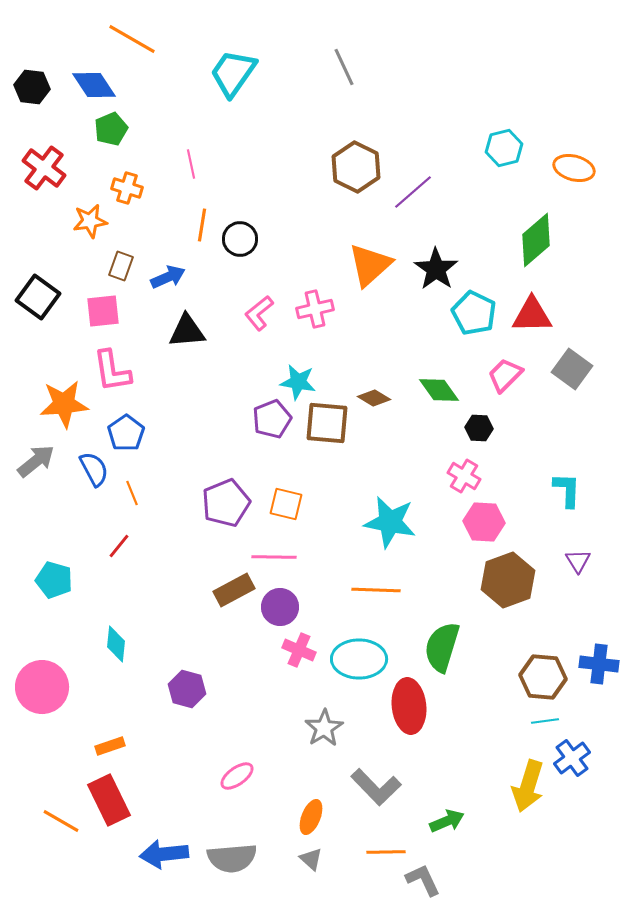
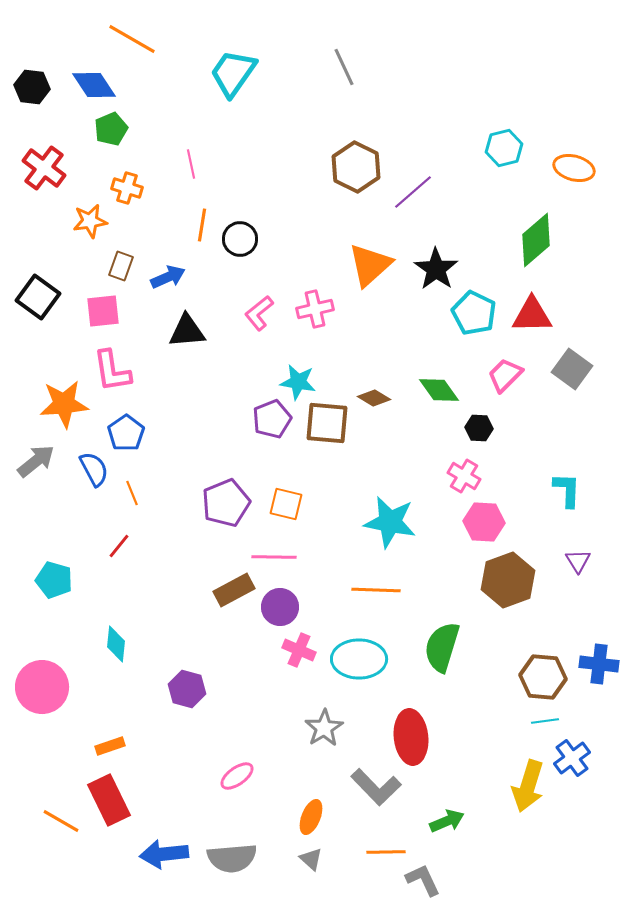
red ellipse at (409, 706): moved 2 px right, 31 px down
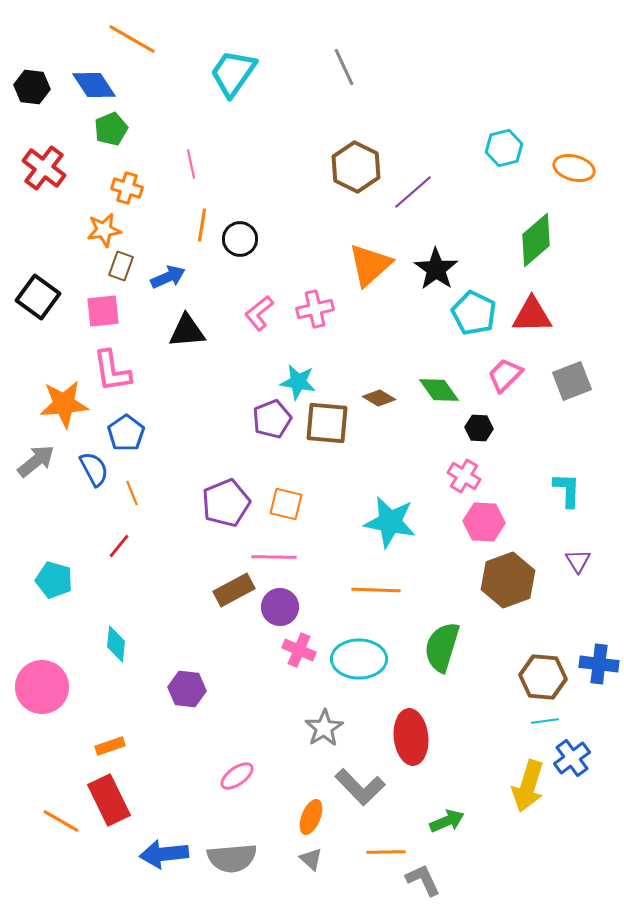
orange star at (90, 221): moved 14 px right, 9 px down
gray square at (572, 369): moved 12 px down; rotated 33 degrees clockwise
brown diamond at (374, 398): moved 5 px right
purple hexagon at (187, 689): rotated 9 degrees counterclockwise
gray L-shape at (376, 787): moved 16 px left
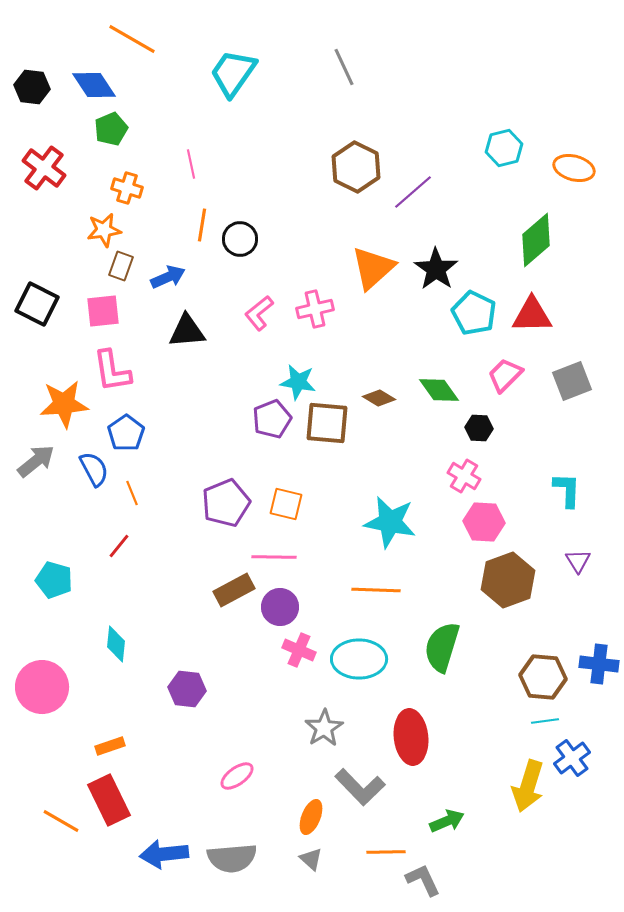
orange triangle at (370, 265): moved 3 px right, 3 px down
black square at (38, 297): moved 1 px left, 7 px down; rotated 9 degrees counterclockwise
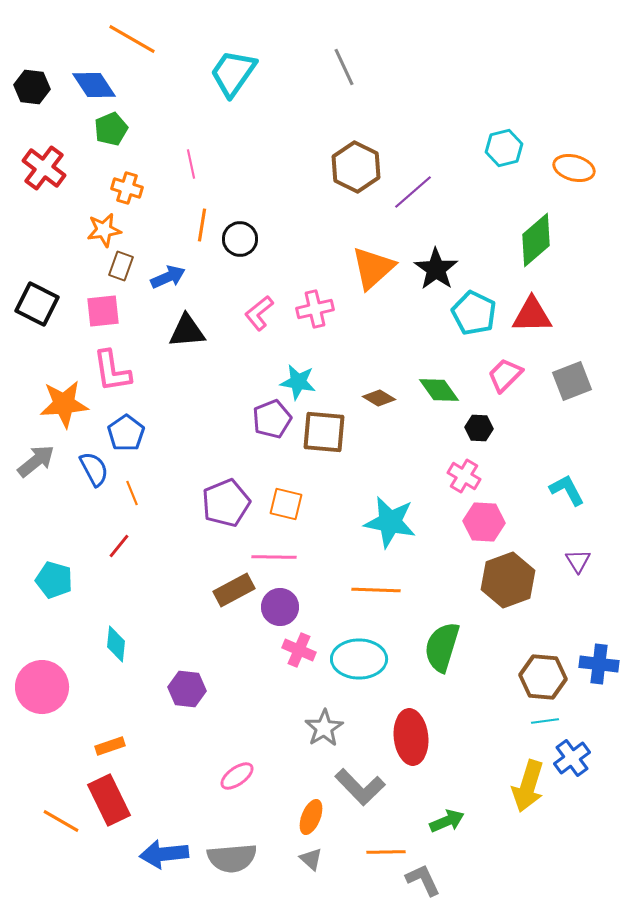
brown square at (327, 423): moved 3 px left, 9 px down
cyan L-shape at (567, 490): rotated 30 degrees counterclockwise
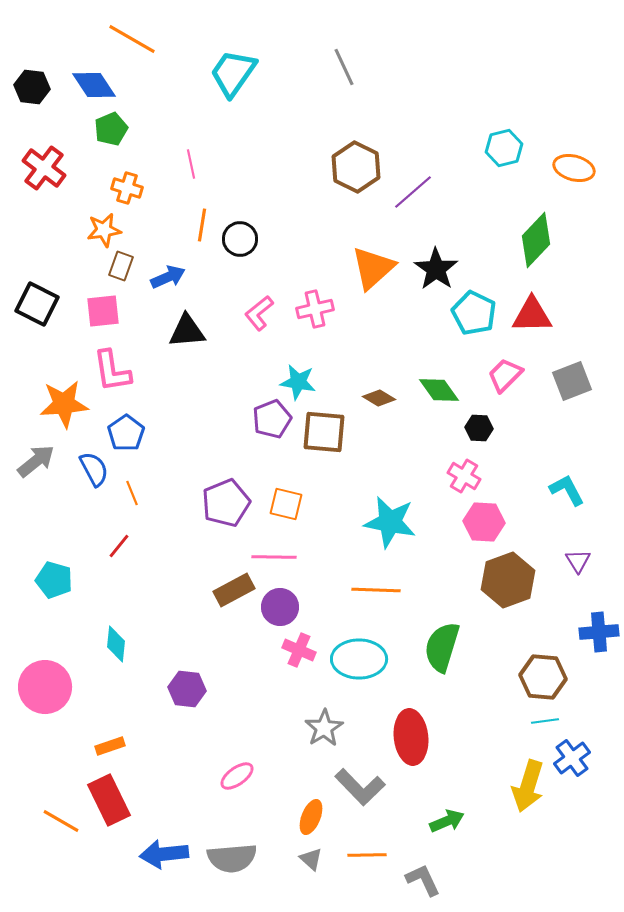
green diamond at (536, 240): rotated 6 degrees counterclockwise
blue cross at (599, 664): moved 32 px up; rotated 12 degrees counterclockwise
pink circle at (42, 687): moved 3 px right
orange line at (386, 852): moved 19 px left, 3 px down
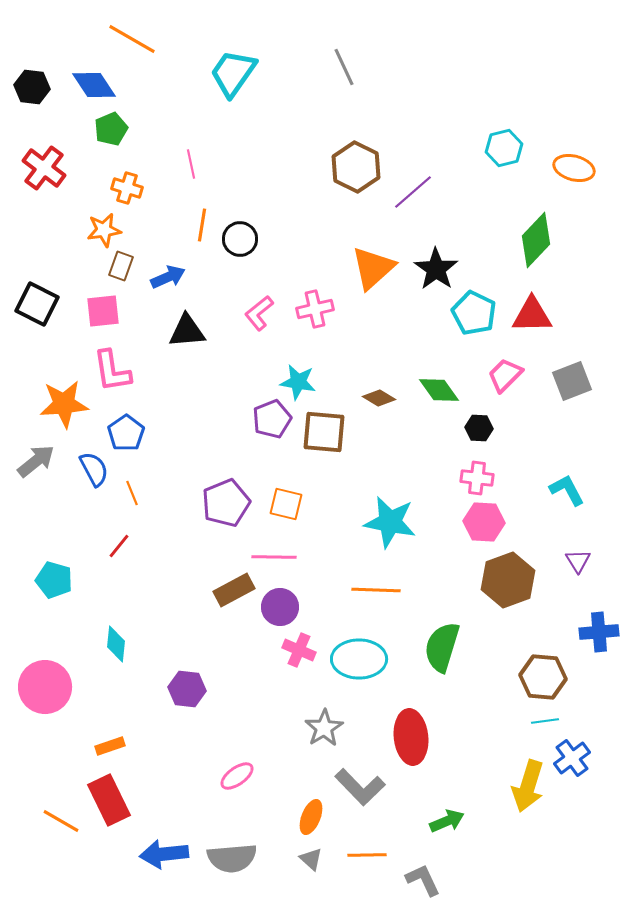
pink cross at (464, 476): moved 13 px right, 2 px down; rotated 24 degrees counterclockwise
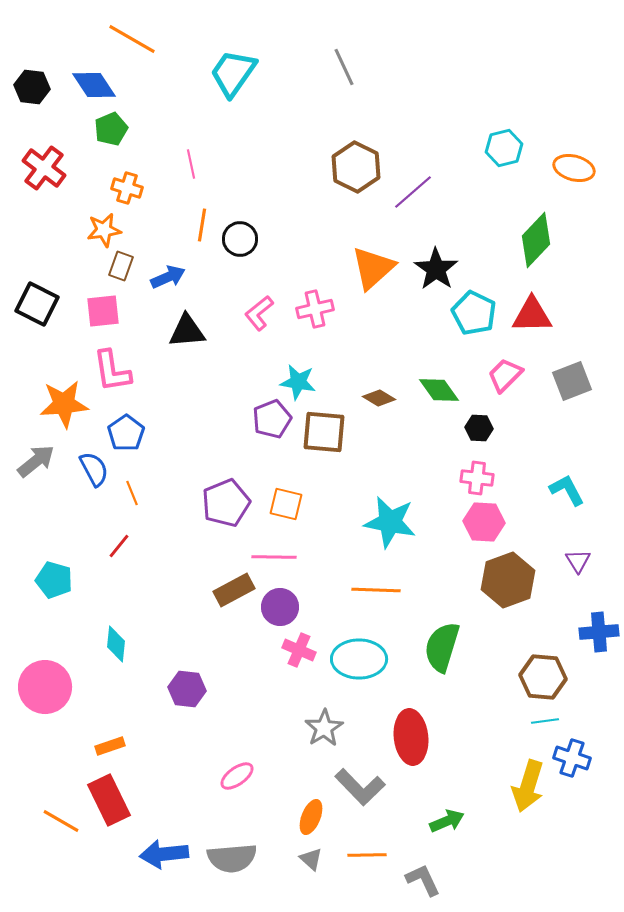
blue cross at (572, 758): rotated 36 degrees counterclockwise
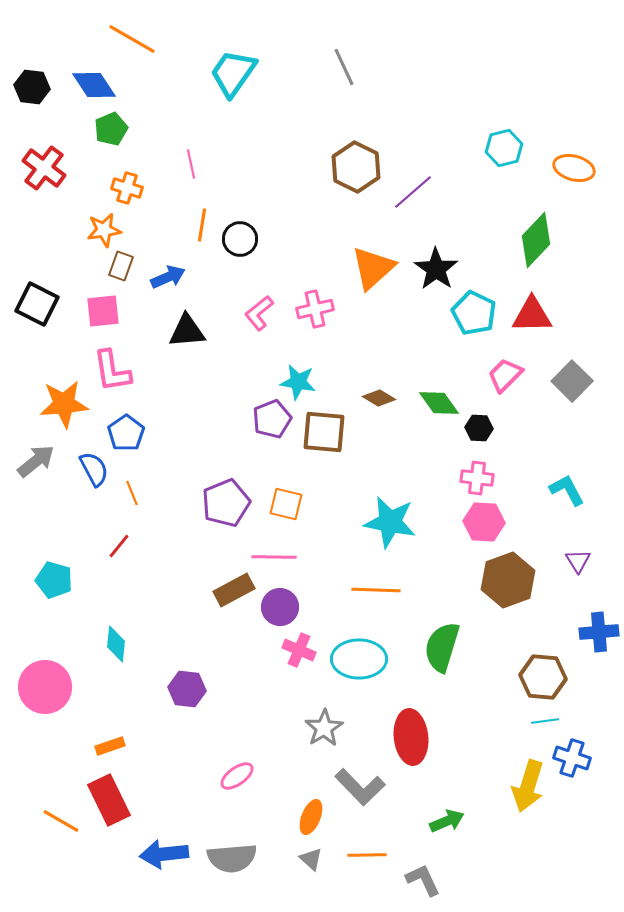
gray square at (572, 381): rotated 24 degrees counterclockwise
green diamond at (439, 390): moved 13 px down
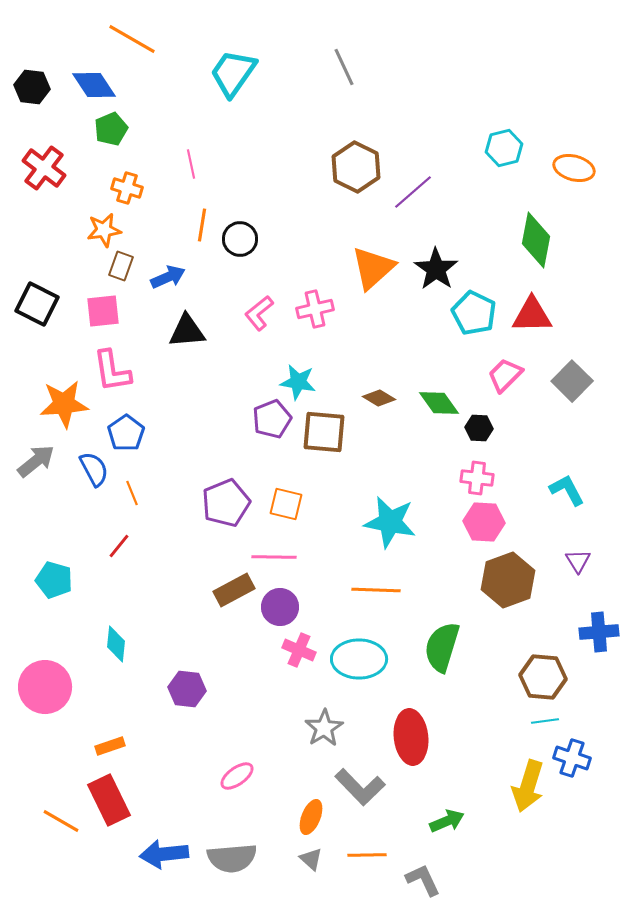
green diamond at (536, 240): rotated 32 degrees counterclockwise
